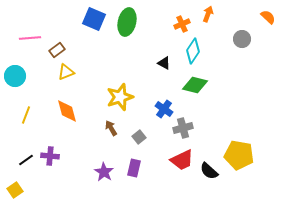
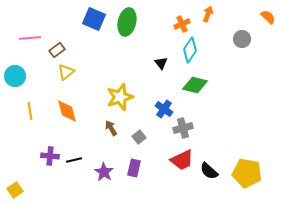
cyan diamond: moved 3 px left, 1 px up
black triangle: moved 3 px left; rotated 24 degrees clockwise
yellow triangle: rotated 18 degrees counterclockwise
yellow line: moved 4 px right, 4 px up; rotated 30 degrees counterclockwise
yellow pentagon: moved 8 px right, 18 px down
black line: moved 48 px right; rotated 21 degrees clockwise
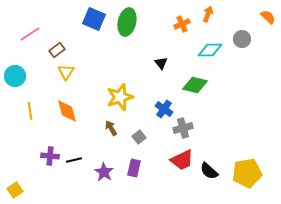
pink line: moved 4 px up; rotated 30 degrees counterclockwise
cyan diamond: moved 20 px right; rotated 55 degrees clockwise
yellow triangle: rotated 18 degrees counterclockwise
yellow pentagon: rotated 20 degrees counterclockwise
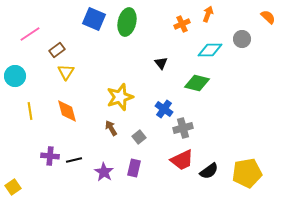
green diamond: moved 2 px right, 2 px up
black semicircle: rotated 78 degrees counterclockwise
yellow square: moved 2 px left, 3 px up
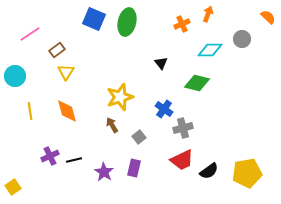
brown arrow: moved 1 px right, 3 px up
purple cross: rotated 30 degrees counterclockwise
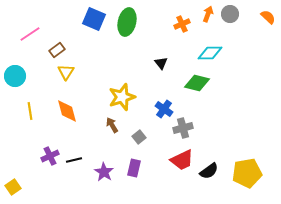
gray circle: moved 12 px left, 25 px up
cyan diamond: moved 3 px down
yellow star: moved 2 px right
